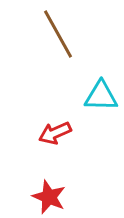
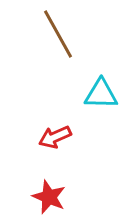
cyan triangle: moved 2 px up
red arrow: moved 4 px down
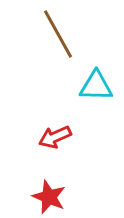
cyan triangle: moved 5 px left, 8 px up
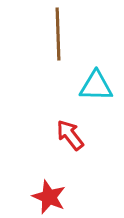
brown line: rotated 27 degrees clockwise
red arrow: moved 15 px right, 2 px up; rotated 76 degrees clockwise
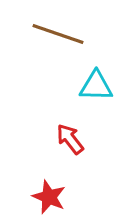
brown line: rotated 69 degrees counterclockwise
red arrow: moved 4 px down
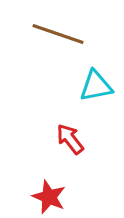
cyan triangle: rotated 12 degrees counterclockwise
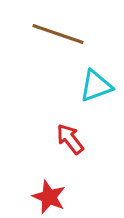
cyan triangle: rotated 9 degrees counterclockwise
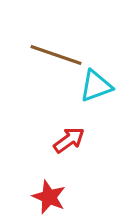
brown line: moved 2 px left, 21 px down
red arrow: moved 1 px left, 1 px down; rotated 92 degrees clockwise
